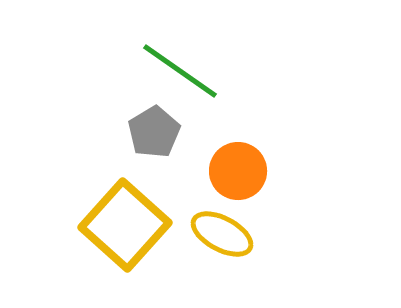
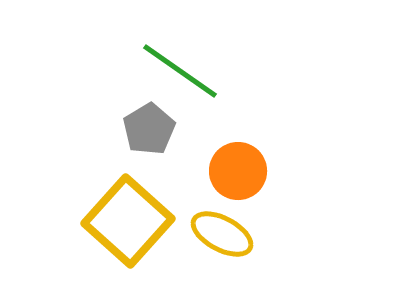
gray pentagon: moved 5 px left, 3 px up
yellow square: moved 3 px right, 4 px up
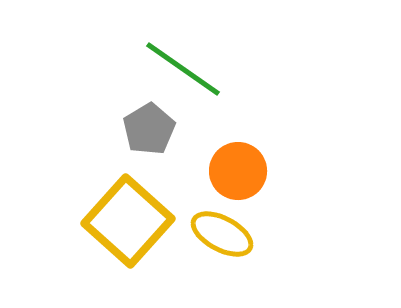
green line: moved 3 px right, 2 px up
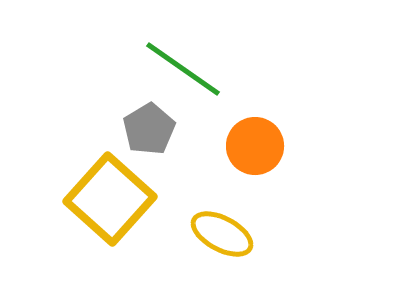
orange circle: moved 17 px right, 25 px up
yellow square: moved 18 px left, 22 px up
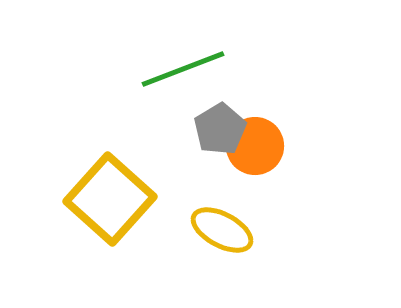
green line: rotated 56 degrees counterclockwise
gray pentagon: moved 71 px right
yellow ellipse: moved 4 px up
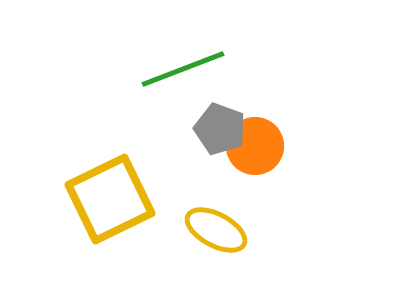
gray pentagon: rotated 21 degrees counterclockwise
yellow square: rotated 22 degrees clockwise
yellow ellipse: moved 6 px left
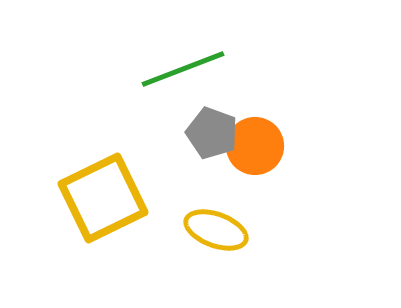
gray pentagon: moved 8 px left, 4 px down
yellow square: moved 7 px left, 1 px up
yellow ellipse: rotated 8 degrees counterclockwise
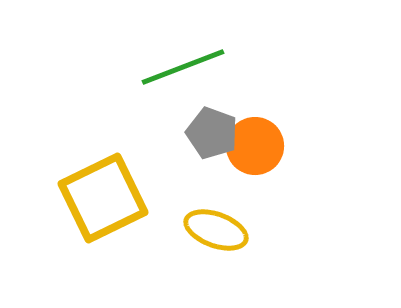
green line: moved 2 px up
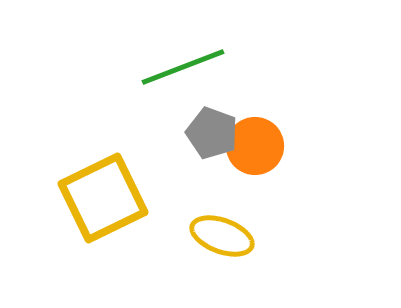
yellow ellipse: moved 6 px right, 6 px down
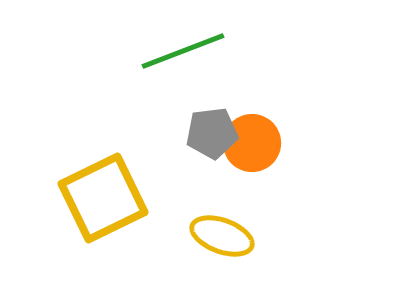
green line: moved 16 px up
gray pentagon: rotated 27 degrees counterclockwise
orange circle: moved 3 px left, 3 px up
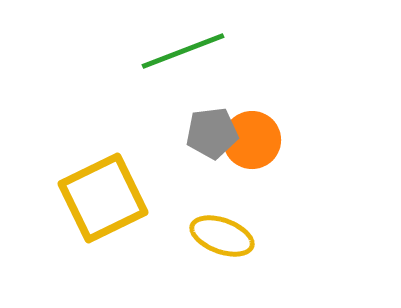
orange circle: moved 3 px up
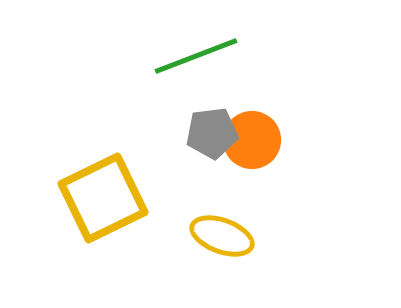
green line: moved 13 px right, 5 px down
